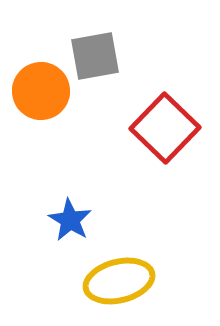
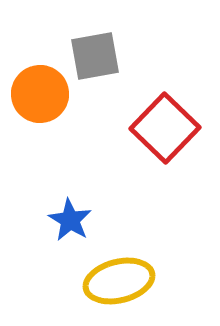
orange circle: moved 1 px left, 3 px down
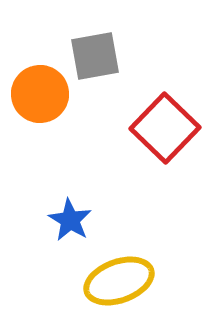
yellow ellipse: rotated 6 degrees counterclockwise
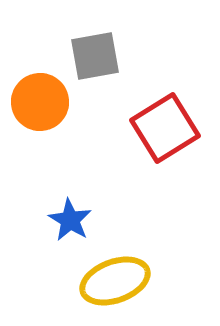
orange circle: moved 8 px down
red square: rotated 14 degrees clockwise
yellow ellipse: moved 4 px left
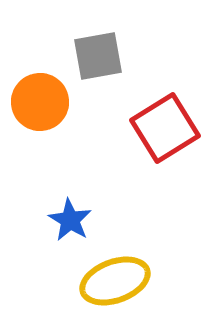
gray square: moved 3 px right
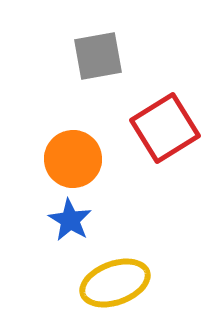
orange circle: moved 33 px right, 57 px down
yellow ellipse: moved 2 px down
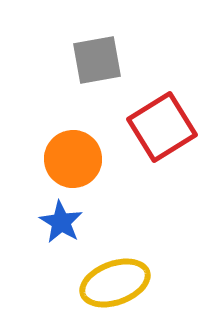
gray square: moved 1 px left, 4 px down
red square: moved 3 px left, 1 px up
blue star: moved 9 px left, 2 px down
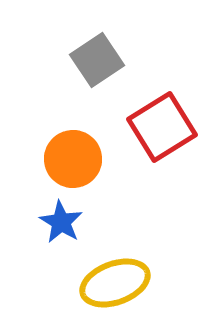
gray square: rotated 24 degrees counterclockwise
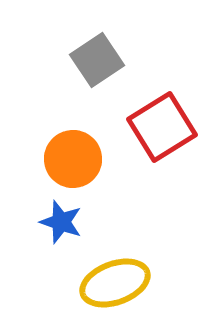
blue star: rotated 12 degrees counterclockwise
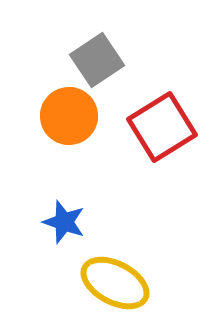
orange circle: moved 4 px left, 43 px up
blue star: moved 3 px right
yellow ellipse: rotated 48 degrees clockwise
